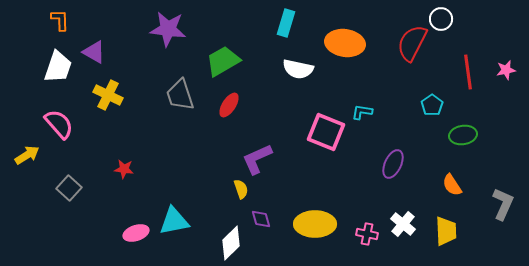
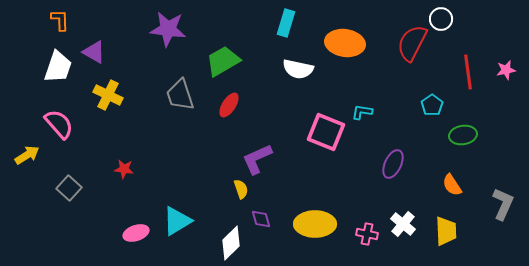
cyan triangle: moved 3 px right; rotated 20 degrees counterclockwise
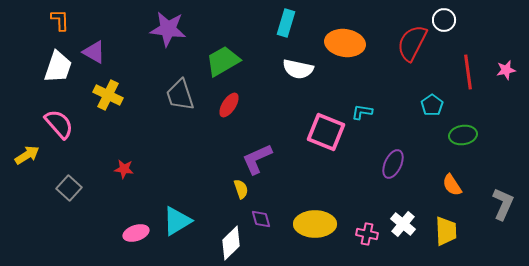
white circle: moved 3 px right, 1 px down
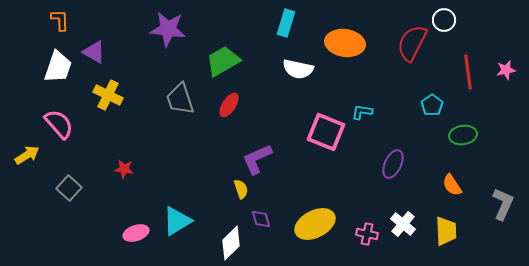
gray trapezoid: moved 4 px down
yellow ellipse: rotated 27 degrees counterclockwise
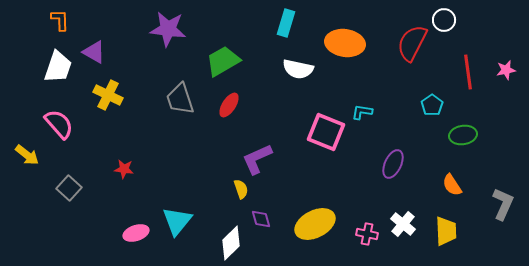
yellow arrow: rotated 70 degrees clockwise
cyan triangle: rotated 20 degrees counterclockwise
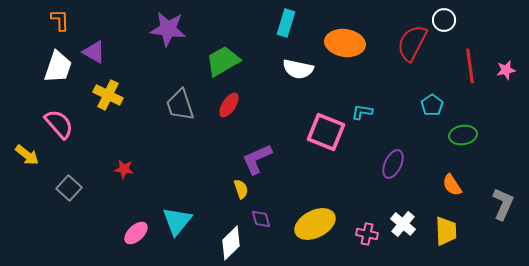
red line: moved 2 px right, 6 px up
gray trapezoid: moved 6 px down
pink ellipse: rotated 25 degrees counterclockwise
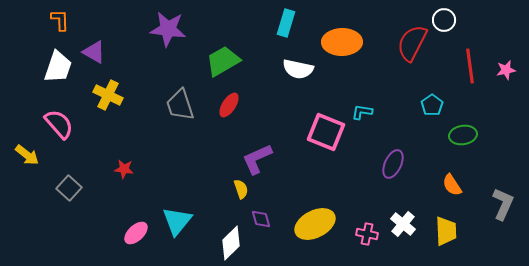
orange ellipse: moved 3 px left, 1 px up; rotated 9 degrees counterclockwise
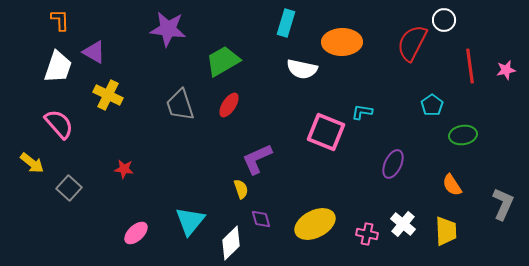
white semicircle: moved 4 px right
yellow arrow: moved 5 px right, 8 px down
cyan triangle: moved 13 px right
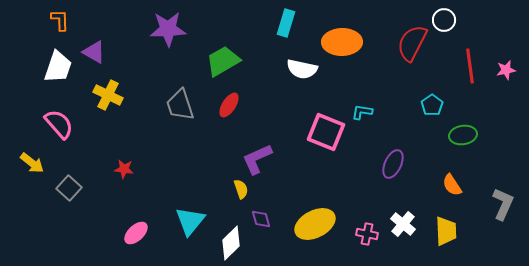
purple star: rotated 9 degrees counterclockwise
